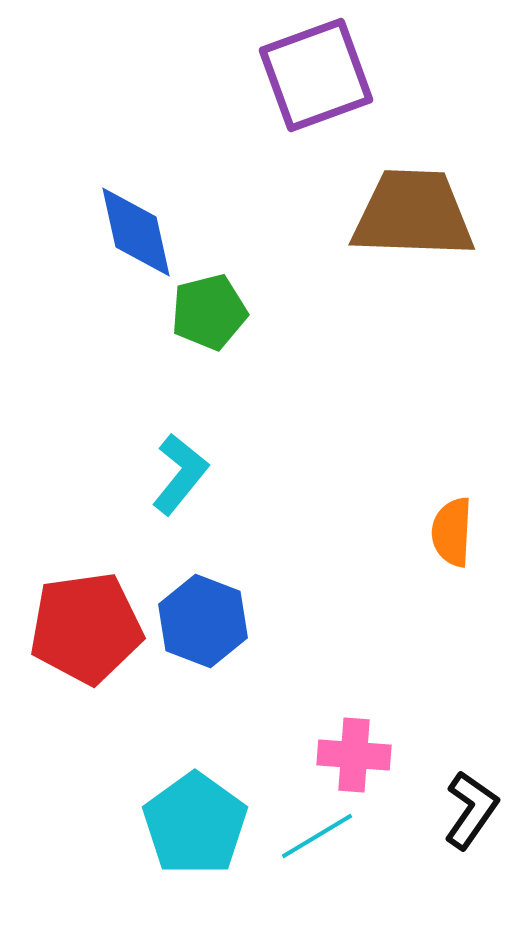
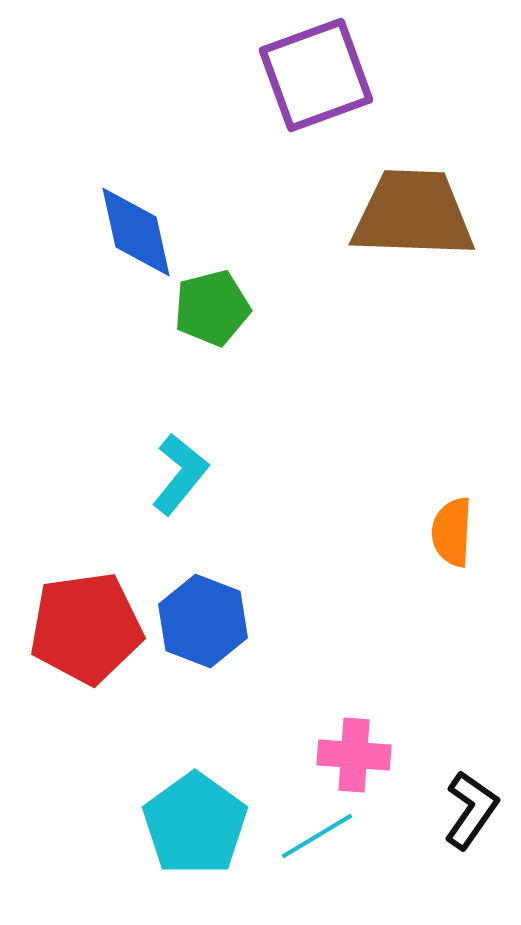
green pentagon: moved 3 px right, 4 px up
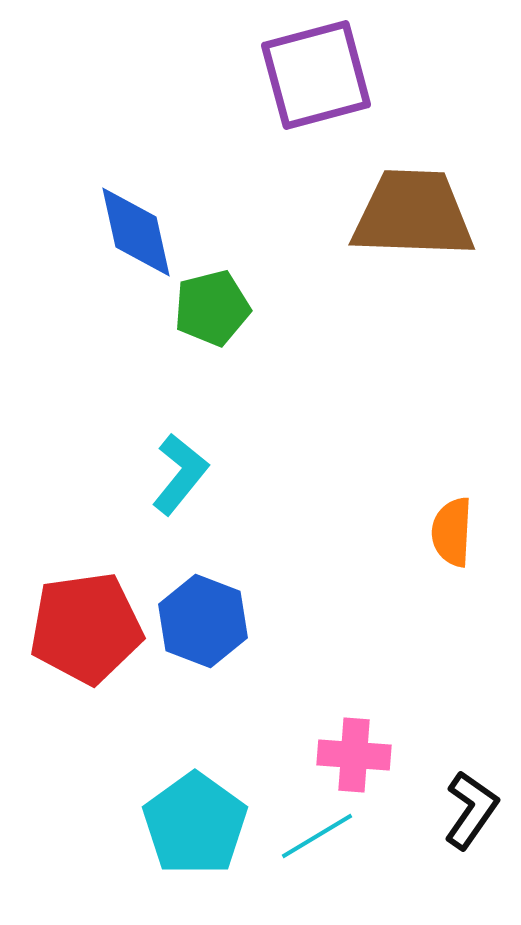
purple square: rotated 5 degrees clockwise
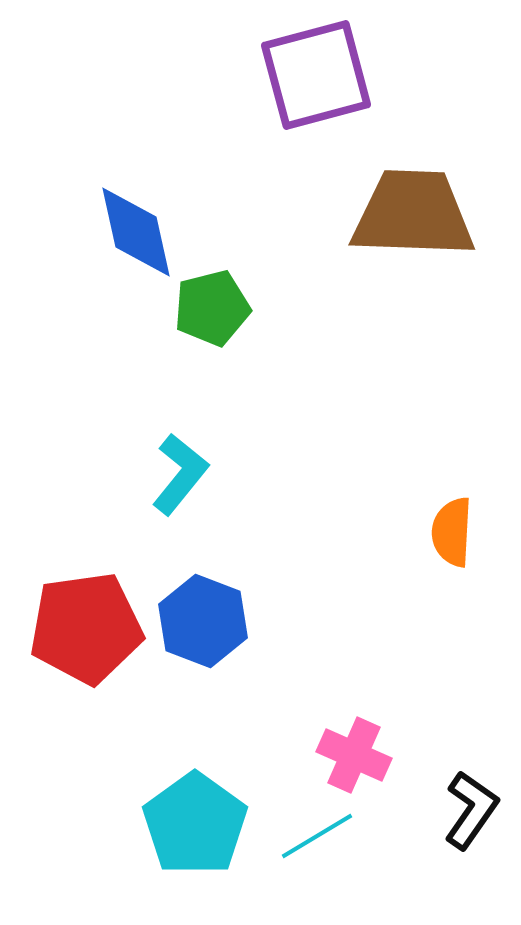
pink cross: rotated 20 degrees clockwise
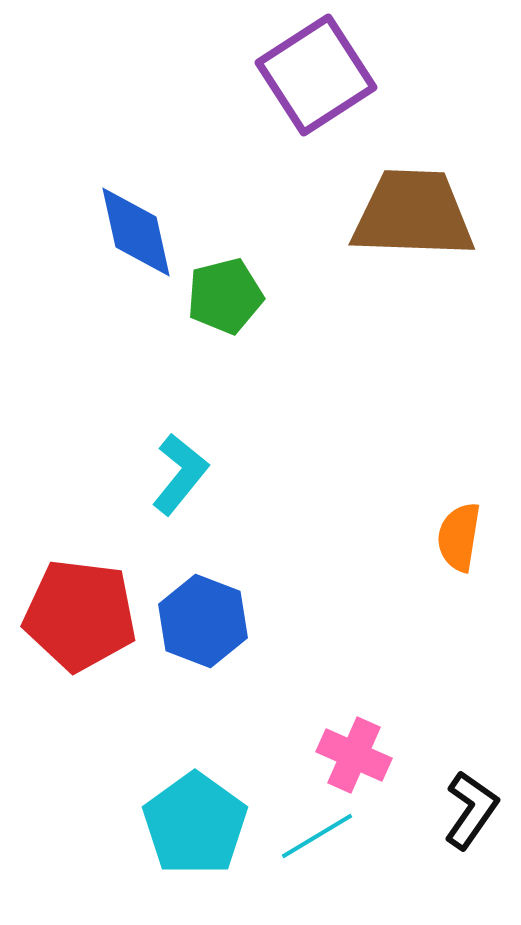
purple square: rotated 18 degrees counterclockwise
green pentagon: moved 13 px right, 12 px up
orange semicircle: moved 7 px right, 5 px down; rotated 6 degrees clockwise
red pentagon: moved 6 px left, 13 px up; rotated 15 degrees clockwise
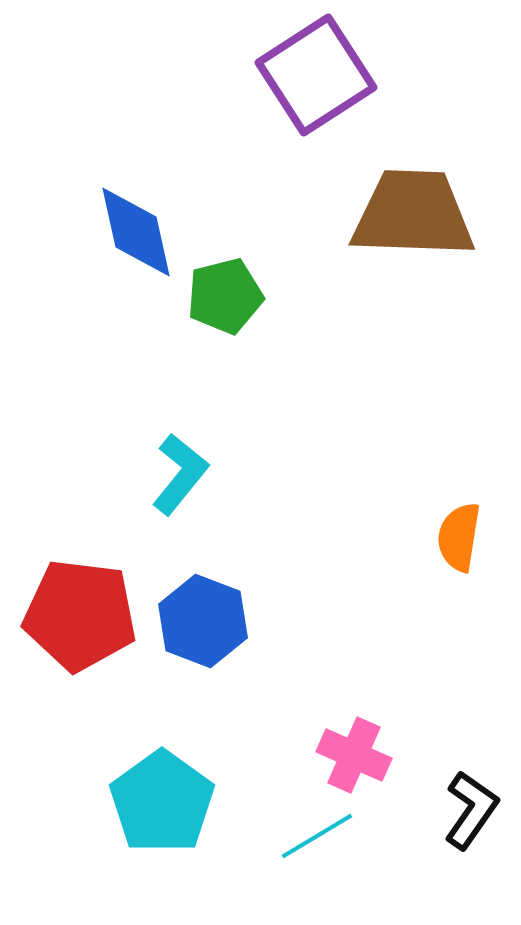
cyan pentagon: moved 33 px left, 22 px up
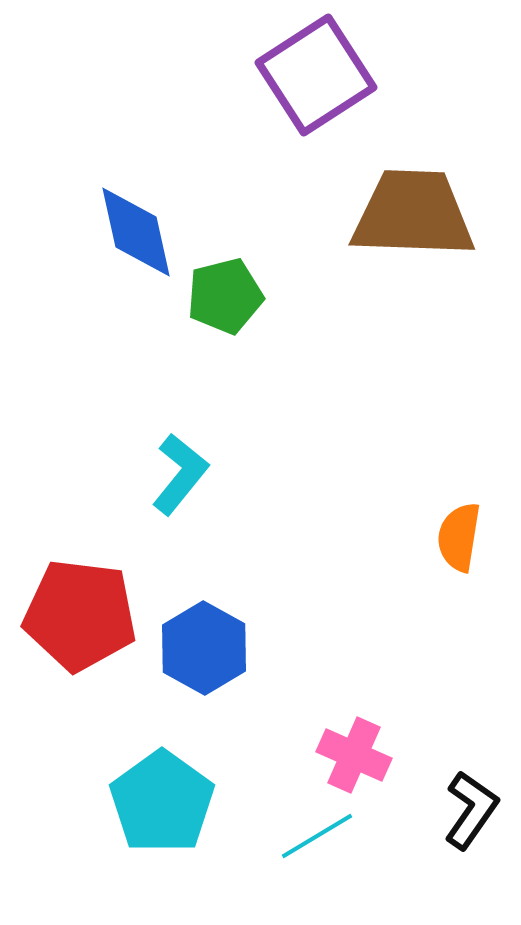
blue hexagon: moved 1 px right, 27 px down; rotated 8 degrees clockwise
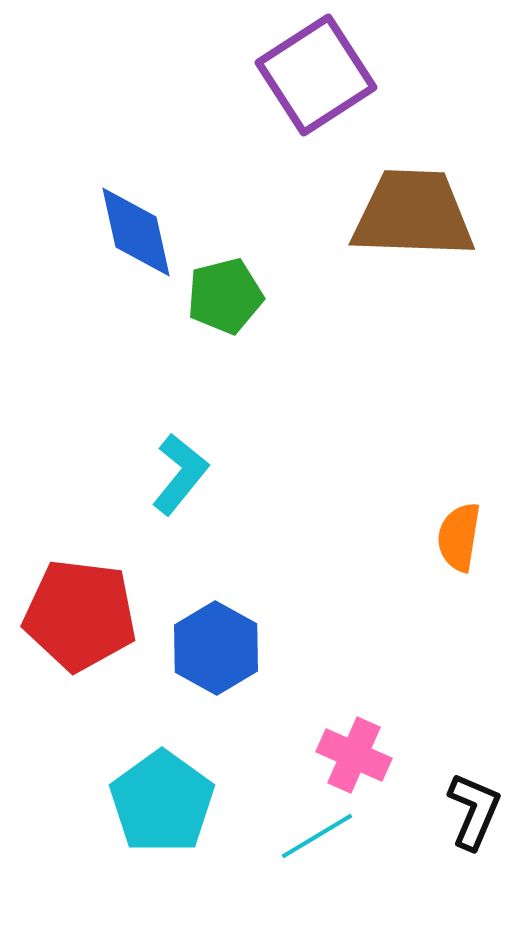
blue hexagon: moved 12 px right
black L-shape: moved 3 px right, 1 px down; rotated 12 degrees counterclockwise
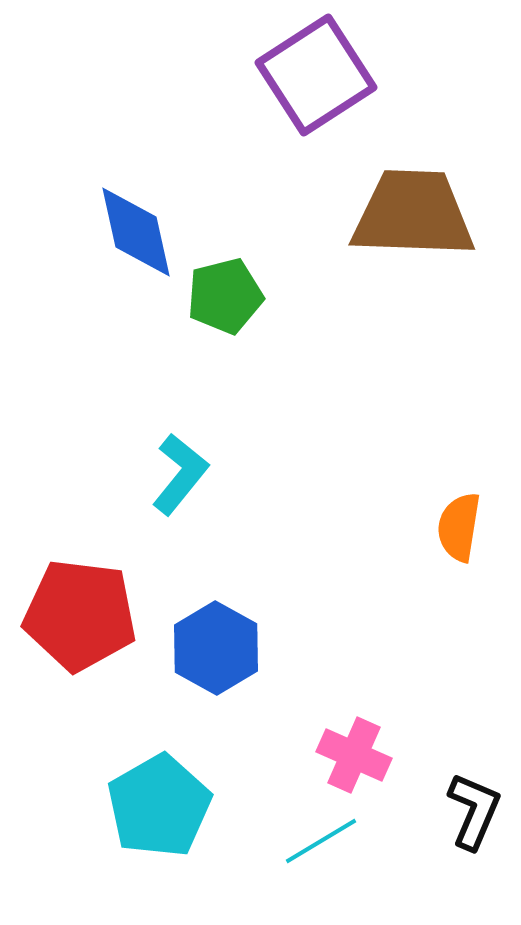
orange semicircle: moved 10 px up
cyan pentagon: moved 3 px left, 4 px down; rotated 6 degrees clockwise
cyan line: moved 4 px right, 5 px down
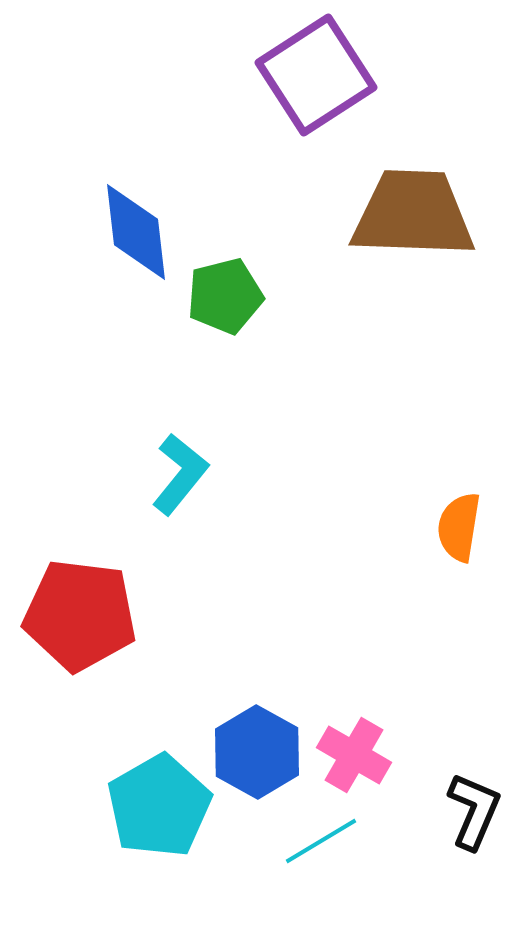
blue diamond: rotated 6 degrees clockwise
blue hexagon: moved 41 px right, 104 px down
pink cross: rotated 6 degrees clockwise
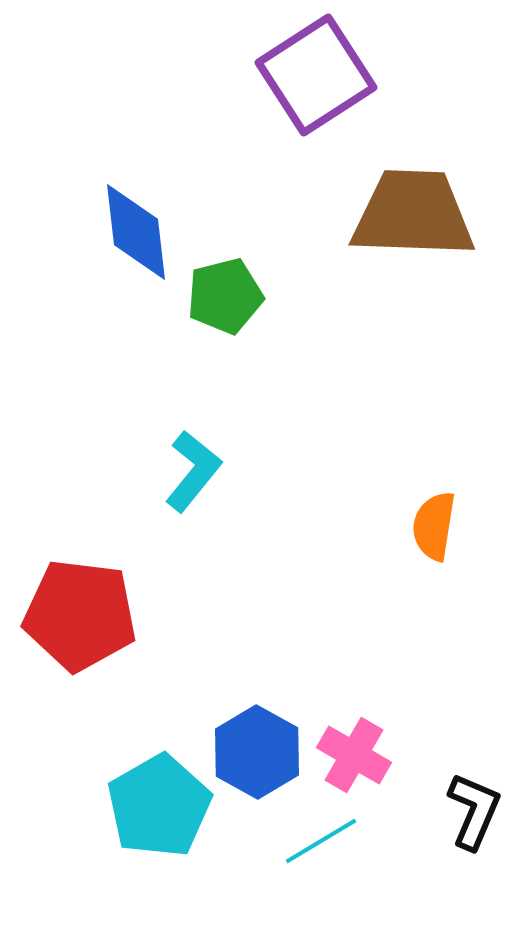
cyan L-shape: moved 13 px right, 3 px up
orange semicircle: moved 25 px left, 1 px up
